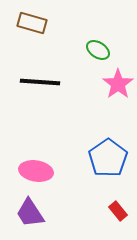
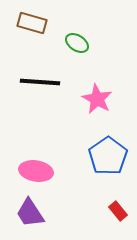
green ellipse: moved 21 px left, 7 px up
pink star: moved 21 px left, 15 px down; rotated 8 degrees counterclockwise
blue pentagon: moved 2 px up
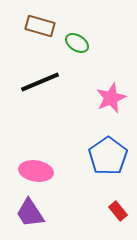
brown rectangle: moved 8 px right, 3 px down
black line: rotated 27 degrees counterclockwise
pink star: moved 14 px right, 1 px up; rotated 20 degrees clockwise
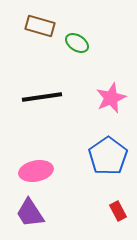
black line: moved 2 px right, 15 px down; rotated 15 degrees clockwise
pink ellipse: rotated 20 degrees counterclockwise
red rectangle: rotated 12 degrees clockwise
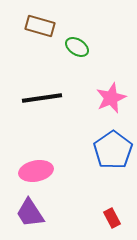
green ellipse: moved 4 px down
black line: moved 1 px down
blue pentagon: moved 5 px right, 6 px up
red rectangle: moved 6 px left, 7 px down
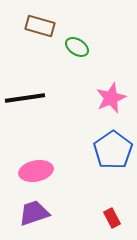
black line: moved 17 px left
purple trapezoid: moved 4 px right; rotated 104 degrees clockwise
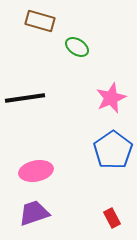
brown rectangle: moved 5 px up
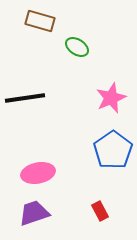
pink ellipse: moved 2 px right, 2 px down
red rectangle: moved 12 px left, 7 px up
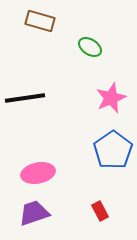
green ellipse: moved 13 px right
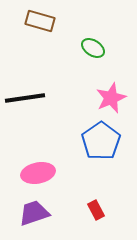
green ellipse: moved 3 px right, 1 px down
blue pentagon: moved 12 px left, 9 px up
red rectangle: moved 4 px left, 1 px up
